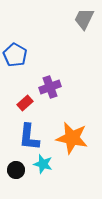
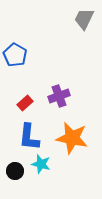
purple cross: moved 9 px right, 9 px down
cyan star: moved 2 px left
black circle: moved 1 px left, 1 px down
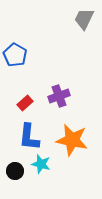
orange star: moved 2 px down
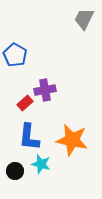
purple cross: moved 14 px left, 6 px up; rotated 10 degrees clockwise
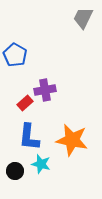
gray trapezoid: moved 1 px left, 1 px up
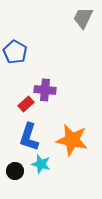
blue pentagon: moved 3 px up
purple cross: rotated 15 degrees clockwise
red rectangle: moved 1 px right, 1 px down
blue L-shape: rotated 12 degrees clockwise
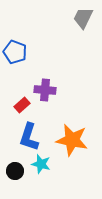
blue pentagon: rotated 10 degrees counterclockwise
red rectangle: moved 4 px left, 1 px down
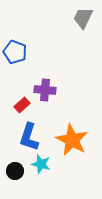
orange star: rotated 16 degrees clockwise
